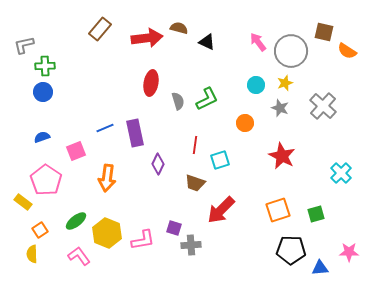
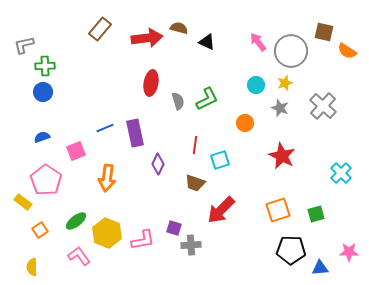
yellow semicircle at (32, 254): moved 13 px down
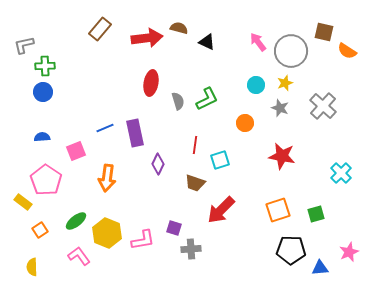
blue semicircle at (42, 137): rotated 14 degrees clockwise
red star at (282, 156): rotated 16 degrees counterclockwise
gray cross at (191, 245): moved 4 px down
pink star at (349, 252): rotated 24 degrees counterclockwise
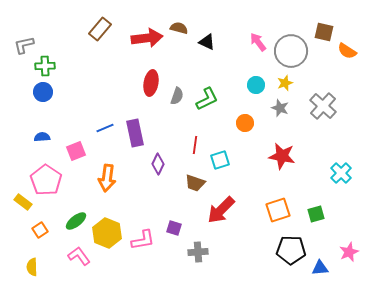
gray semicircle at (178, 101): moved 1 px left, 5 px up; rotated 36 degrees clockwise
gray cross at (191, 249): moved 7 px right, 3 px down
